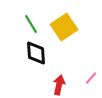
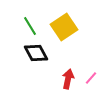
green line: moved 1 px left, 2 px down
black diamond: rotated 25 degrees counterclockwise
red arrow: moved 9 px right, 6 px up
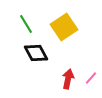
green line: moved 4 px left, 2 px up
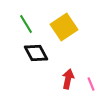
pink line: moved 6 px down; rotated 64 degrees counterclockwise
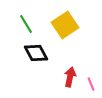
yellow square: moved 1 px right, 2 px up
red arrow: moved 2 px right, 2 px up
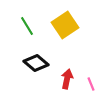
green line: moved 1 px right, 2 px down
black diamond: moved 10 px down; rotated 20 degrees counterclockwise
red arrow: moved 3 px left, 2 px down
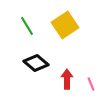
red arrow: rotated 12 degrees counterclockwise
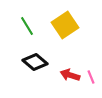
black diamond: moved 1 px left, 1 px up
red arrow: moved 3 px right, 4 px up; rotated 72 degrees counterclockwise
pink line: moved 7 px up
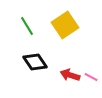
black diamond: rotated 15 degrees clockwise
pink line: rotated 40 degrees counterclockwise
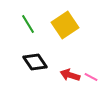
green line: moved 1 px right, 2 px up
